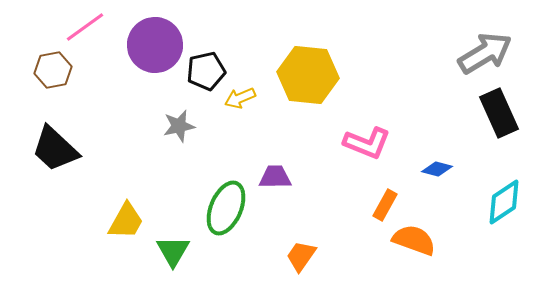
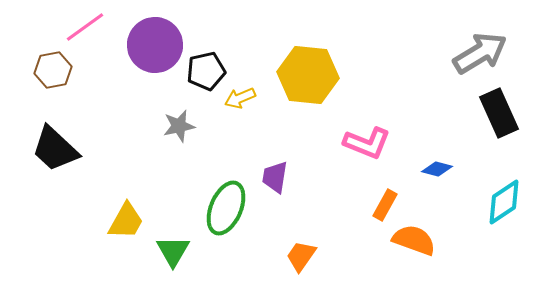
gray arrow: moved 5 px left
purple trapezoid: rotated 80 degrees counterclockwise
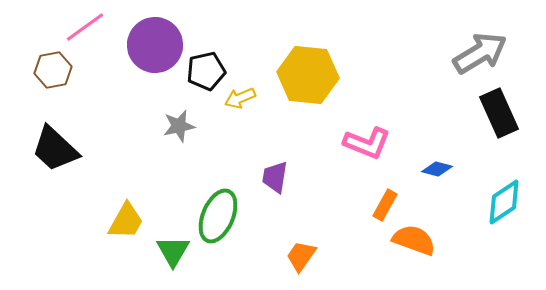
green ellipse: moved 8 px left, 8 px down
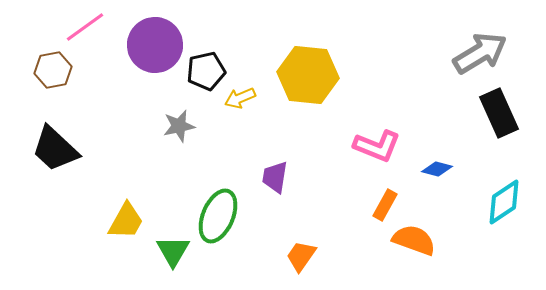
pink L-shape: moved 10 px right, 3 px down
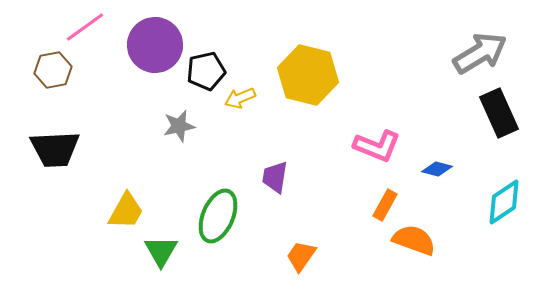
yellow hexagon: rotated 8 degrees clockwise
black trapezoid: rotated 46 degrees counterclockwise
yellow trapezoid: moved 10 px up
green triangle: moved 12 px left
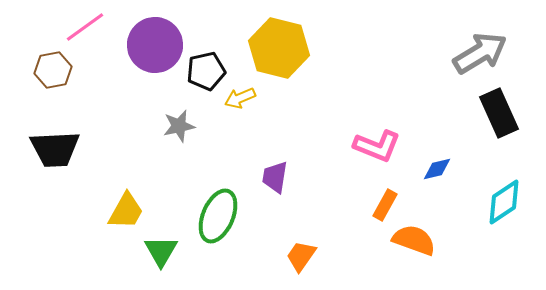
yellow hexagon: moved 29 px left, 27 px up
blue diamond: rotated 28 degrees counterclockwise
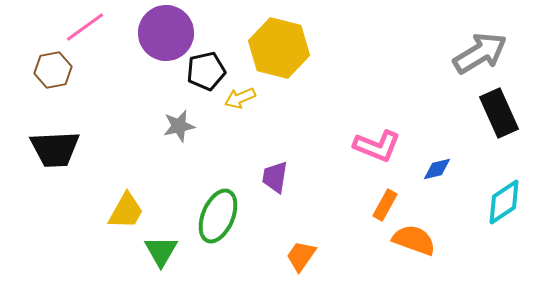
purple circle: moved 11 px right, 12 px up
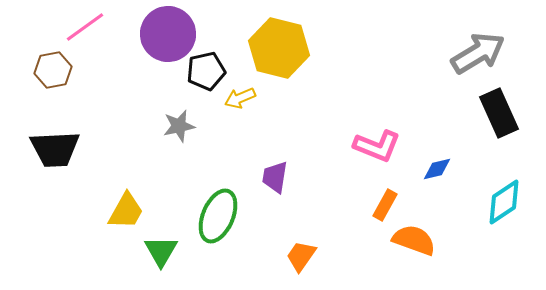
purple circle: moved 2 px right, 1 px down
gray arrow: moved 2 px left
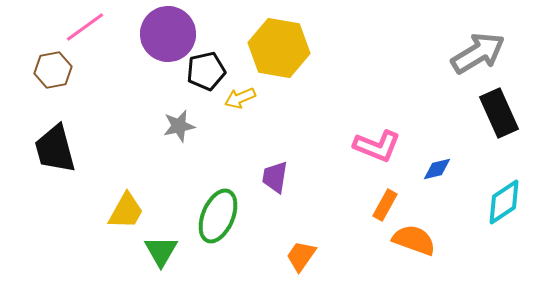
yellow hexagon: rotated 4 degrees counterclockwise
black trapezoid: rotated 78 degrees clockwise
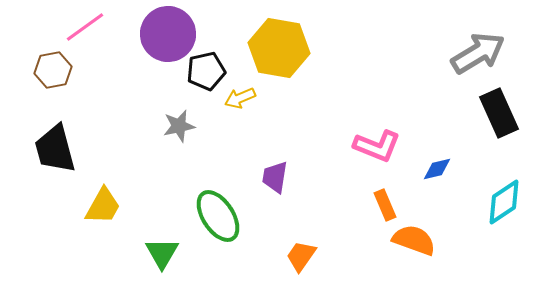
orange rectangle: rotated 52 degrees counterclockwise
yellow trapezoid: moved 23 px left, 5 px up
green ellipse: rotated 56 degrees counterclockwise
green triangle: moved 1 px right, 2 px down
